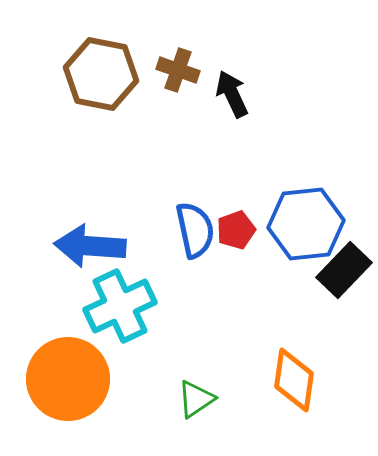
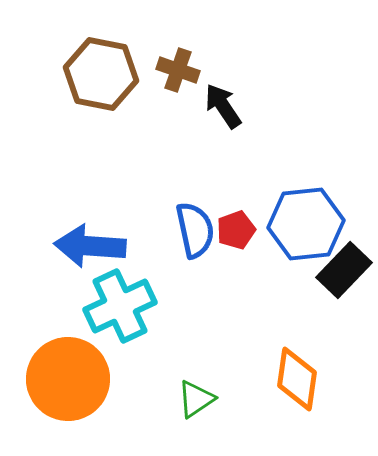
black arrow: moved 9 px left, 12 px down; rotated 9 degrees counterclockwise
orange diamond: moved 3 px right, 1 px up
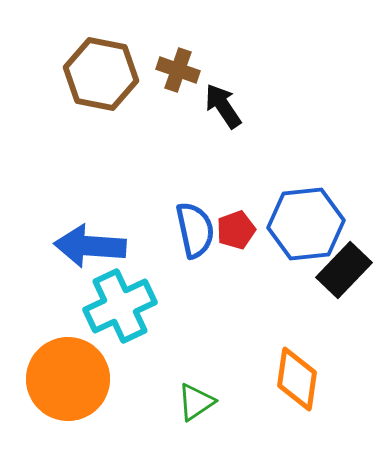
green triangle: moved 3 px down
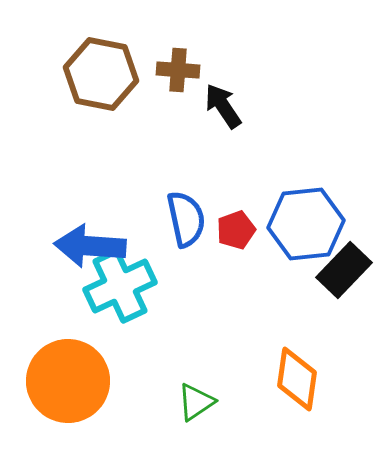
brown cross: rotated 15 degrees counterclockwise
blue semicircle: moved 9 px left, 11 px up
cyan cross: moved 20 px up
orange circle: moved 2 px down
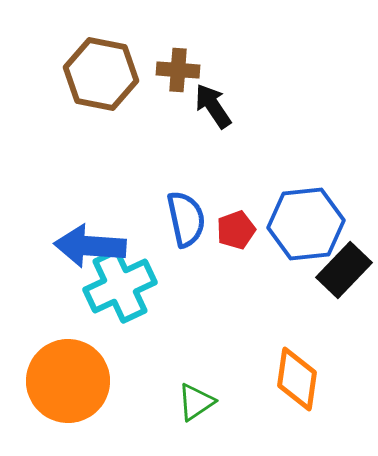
black arrow: moved 10 px left
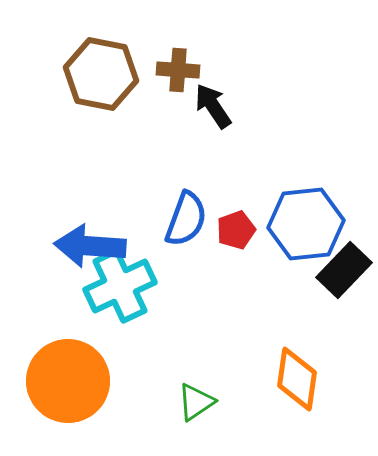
blue semicircle: rotated 32 degrees clockwise
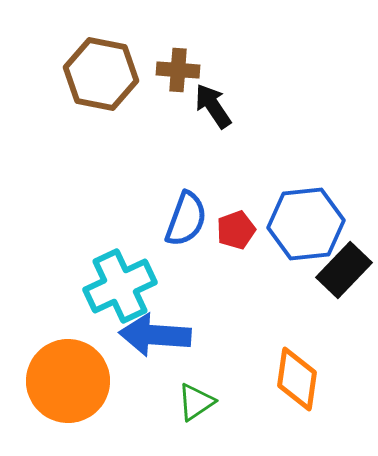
blue arrow: moved 65 px right, 89 px down
